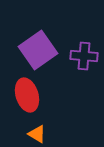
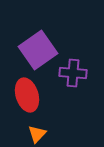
purple cross: moved 11 px left, 17 px down
orange triangle: rotated 42 degrees clockwise
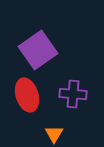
purple cross: moved 21 px down
orange triangle: moved 17 px right; rotated 12 degrees counterclockwise
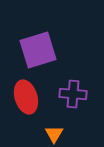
purple square: rotated 18 degrees clockwise
red ellipse: moved 1 px left, 2 px down
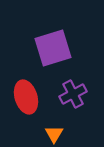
purple square: moved 15 px right, 2 px up
purple cross: rotated 32 degrees counterclockwise
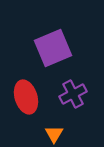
purple square: rotated 6 degrees counterclockwise
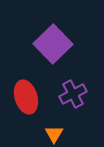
purple square: moved 4 px up; rotated 21 degrees counterclockwise
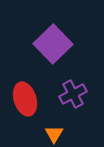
red ellipse: moved 1 px left, 2 px down
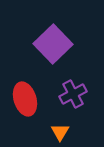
orange triangle: moved 6 px right, 2 px up
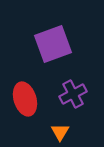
purple square: rotated 24 degrees clockwise
